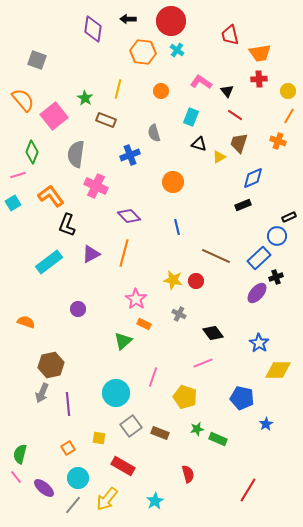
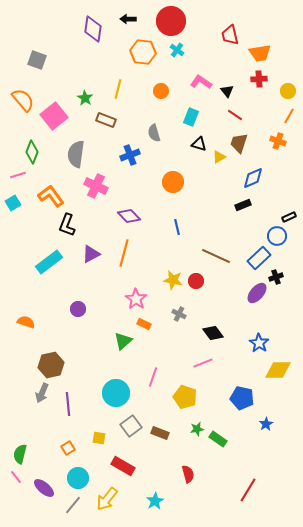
green rectangle at (218, 439): rotated 12 degrees clockwise
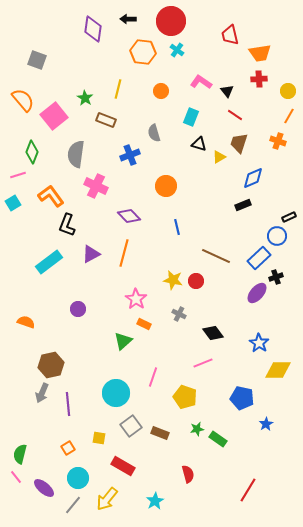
orange circle at (173, 182): moved 7 px left, 4 px down
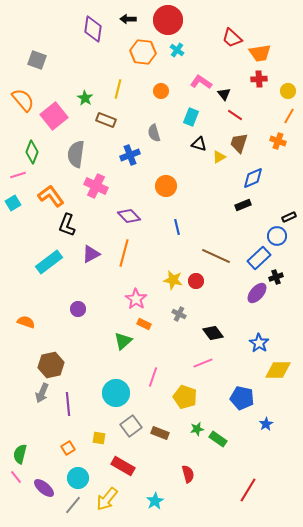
red circle at (171, 21): moved 3 px left, 1 px up
red trapezoid at (230, 35): moved 2 px right, 3 px down; rotated 35 degrees counterclockwise
black triangle at (227, 91): moved 3 px left, 3 px down
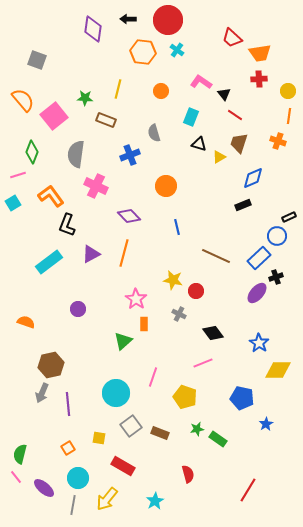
green star at (85, 98): rotated 28 degrees counterclockwise
orange line at (289, 116): rotated 21 degrees counterclockwise
red circle at (196, 281): moved 10 px down
orange rectangle at (144, 324): rotated 64 degrees clockwise
gray line at (73, 505): rotated 30 degrees counterclockwise
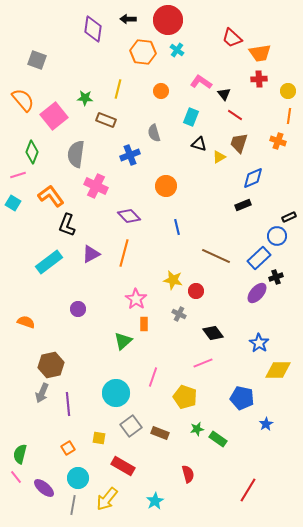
cyan square at (13, 203): rotated 28 degrees counterclockwise
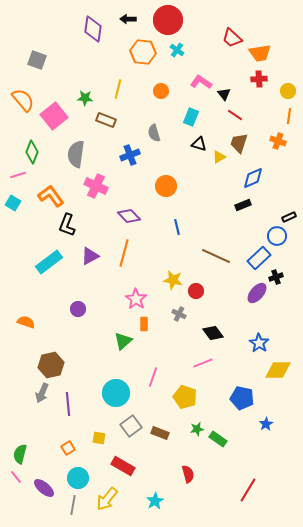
purple triangle at (91, 254): moved 1 px left, 2 px down
